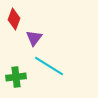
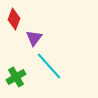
cyan line: rotated 16 degrees clockwise
green cross: rotated 24 degrees counterclockwise
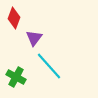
red diamond: moved 1 px up
green cross: rotated 30 degrees counterclockwise
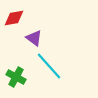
red diamond: rotated 60 degrees clockwise
purple triangle: rotated 30 degrees counterclockwise
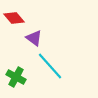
red diamond: rotated 60 degrees clockwise
cyan line: moved 1 px right
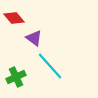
green cross: rotated 36 degrees clockwise
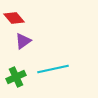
purple triangle: moved 11 px left, 3 px down; rotated 48 degrees clockwise
cyan line: moved 3 px right, 3 px down; rotated 60 degrees counterclockwise
